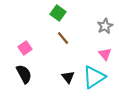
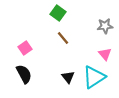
gray star: rotated 21 degrees clockwise
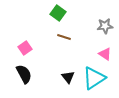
brown line: moved 1 px right, 1 px up; rotated 32 degrees counterclockwise
pink triangle: rotated 16 degrees counterclockwise
cyan triangle: moved 1 px down
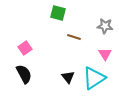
green square: rotated 21 degrees counterclockwise
gray star: rotated 14 degrees clockwise
brown line: moved 10 px right
pink triangle: rotated 24 degrees clockwise
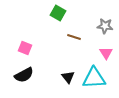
green square: rotated 14 degrees clockwise
pink square: rotated 32 degrees counterclockwise
pink triangle: moved 1 px right, 1 px up
black semicircle: moved 1 px down; rotated 90 degrees clockwise
cyan triangle: rotated 30 degrees clockwise
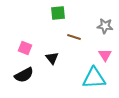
green square: rotated 35 degrees counterclockwise
pink triangle: moved 1 px left, 2 px down
black triangle: moved 16 px left, 19 px up
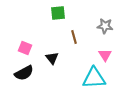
brown line: rotated 56 degrees clockwise
black semicircle: moved 2 px up
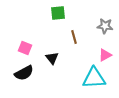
pink triangle: rotated 32 degrees clockwise
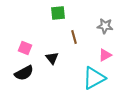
cyan triangle: rotated 25 degrees counterclockwise
